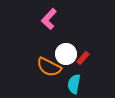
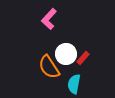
orange semicircle: rotated 30 degrees clockwise
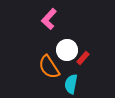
white circle: moved 1 px right, 4 px up
cyan semicircle: moved 3 px left
